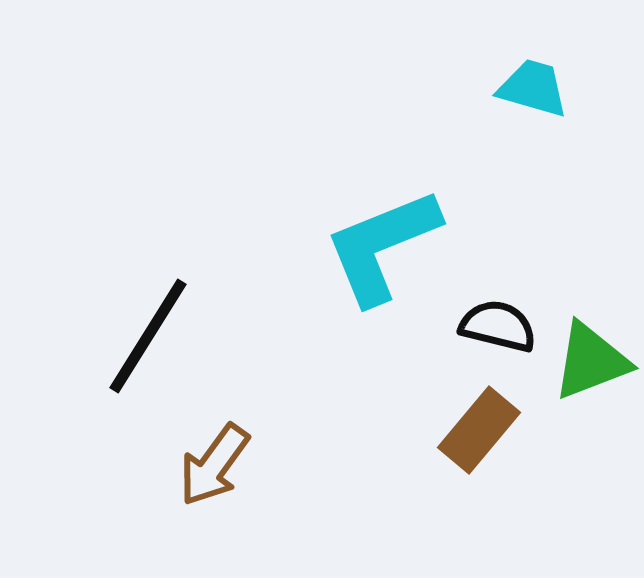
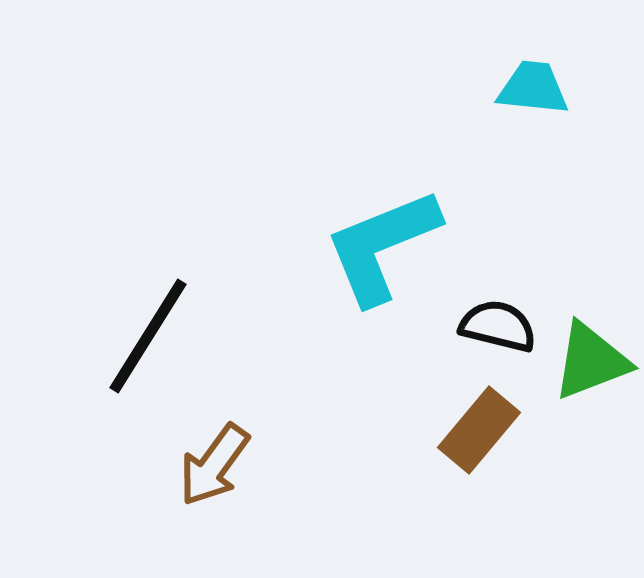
cyan trapezoid: rotated 10 degrees counterclockwise
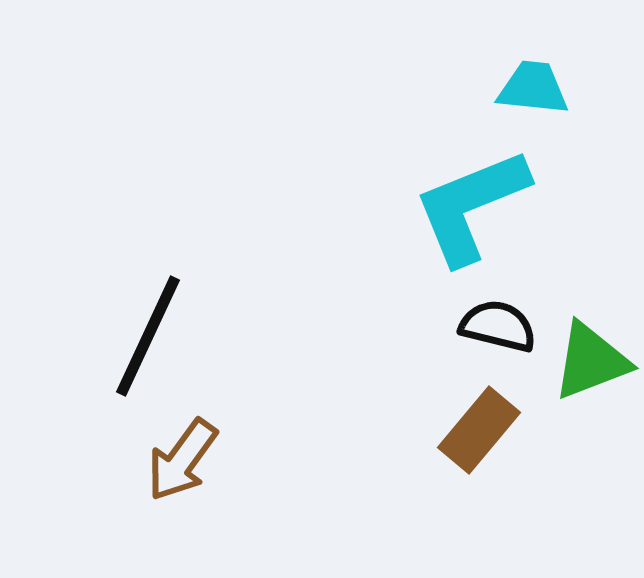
cyan L-shape: moved 89 px right, 40 px up
black line: rotated 7 degrees counterclockwise
brown arrow: moved 32 px left, 5 px up
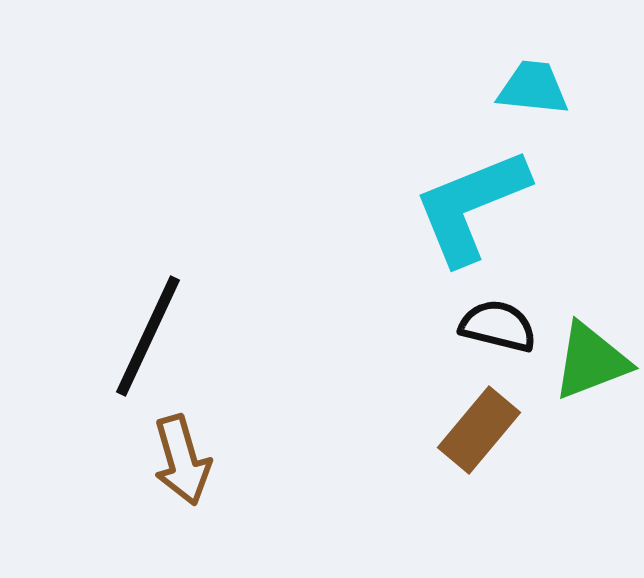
brown arrow: rotated 52 degrees counterclockwise
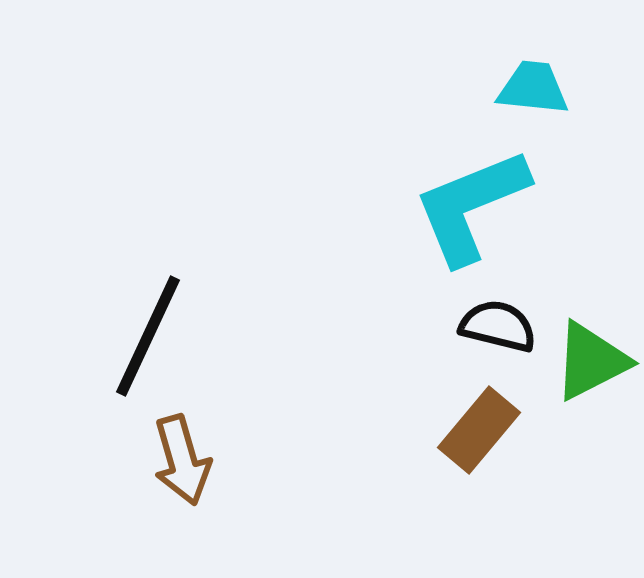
green triangle: rotated 6 degrees counterclockwise
